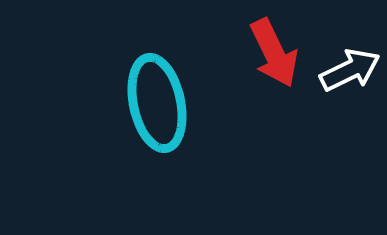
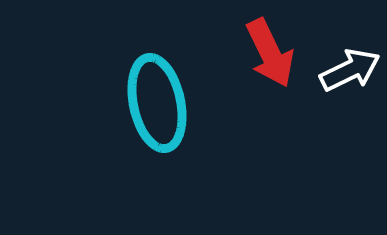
red arrow: moved 4 px left
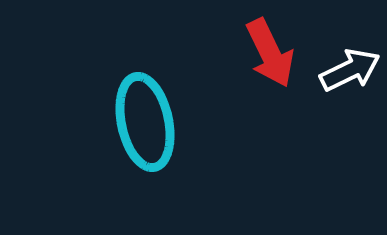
cyan ellipse: moved 12 px left, 19 px down
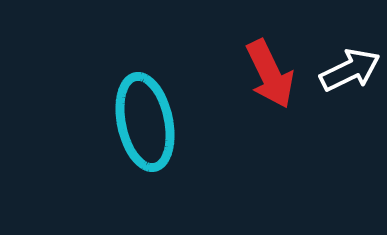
red arrow: moved 21 px down
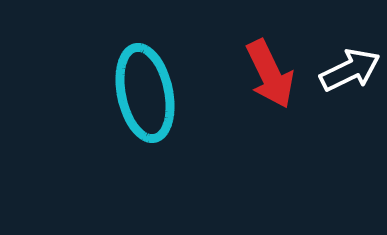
cyan ellipse: moved 29 px up
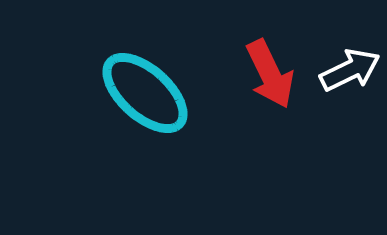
cyan ellipse: rotated 36 degrees counterclockwise
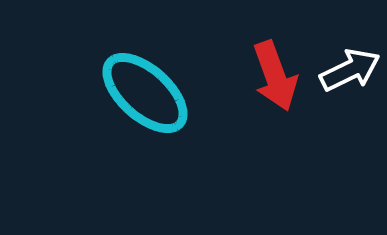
red arrow: moved 5 px right, 2 px down; rotated 6 degrees clockwise
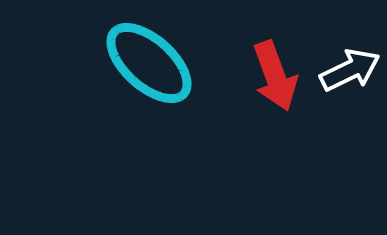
cyan ellipse: moved 4 px right, 30 px up
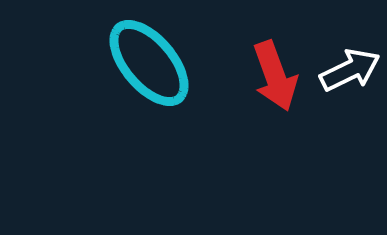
cyan ellipse: rotated 8 degrees clockwise
